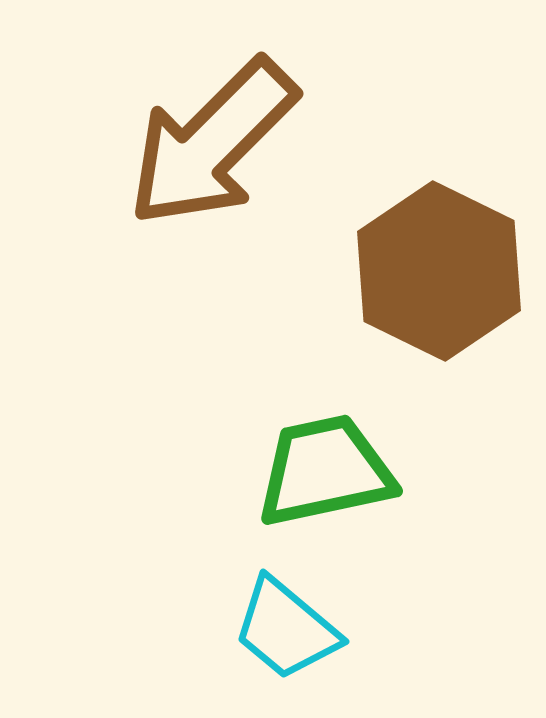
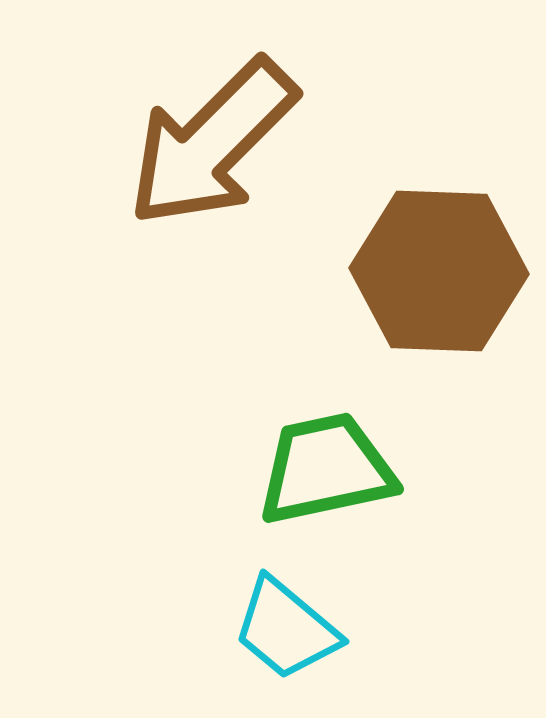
brown hexagon: rotated 24 degrees counterclockwise
green trapezoid: moved 1 px right, 2 px up
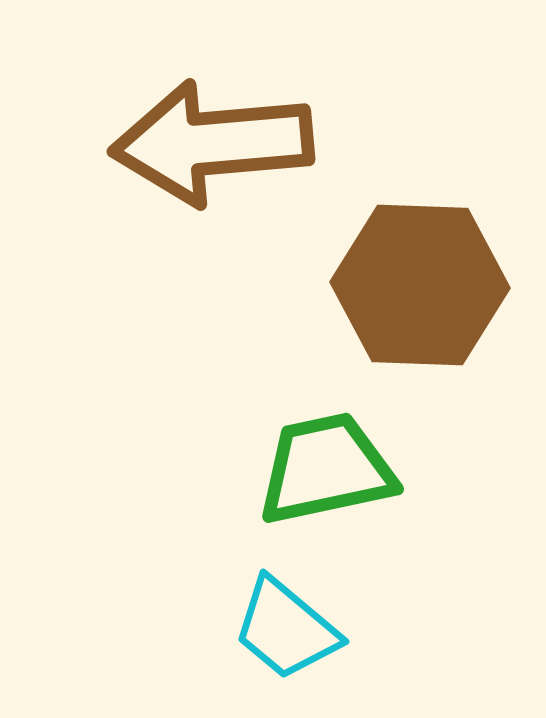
brown arrow: rotated 40 degrees clockwise
brown hexagon: moved 19 px left, 14 px down
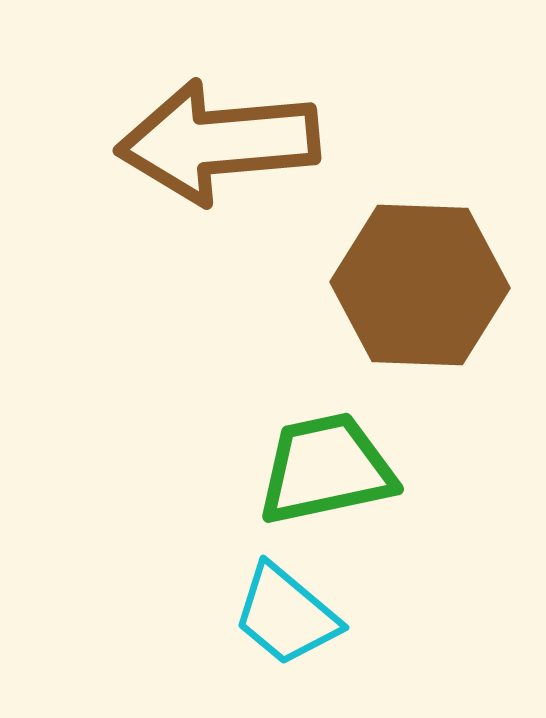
brown arrow: moved 6 px right, 1 px up
cyan trapezoid: moved 14 px up
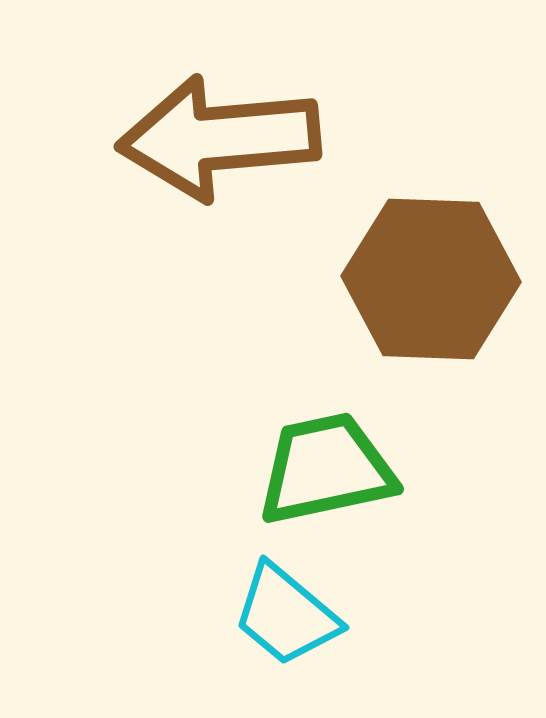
brown arrow: moved 1 px right, 4 px up
brown hexagon: moved 11 px right, 6 px up
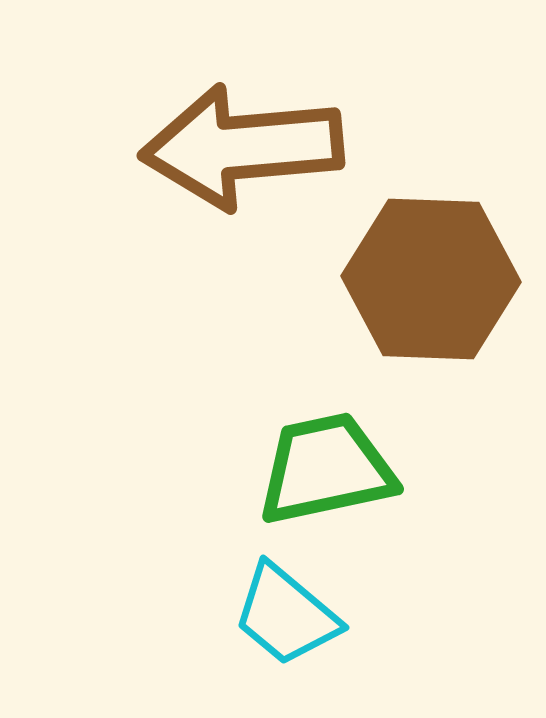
brown arrow: moved 23 px right, 9 px down
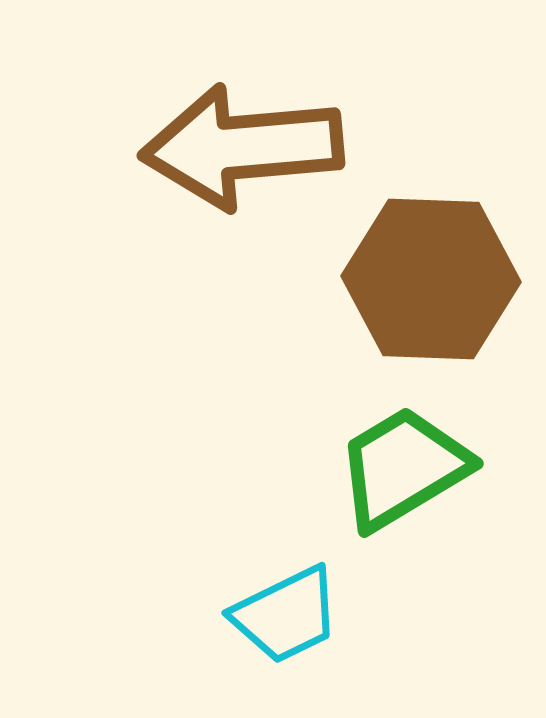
green trapezoid: moved 77 px right, 1 px up; rotated 19 degrees counterclockwise
cyan trapezoid: rotated 66 degrees counterclockwise
